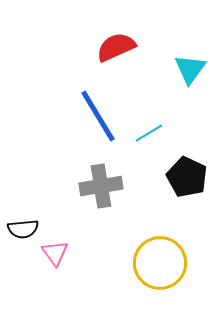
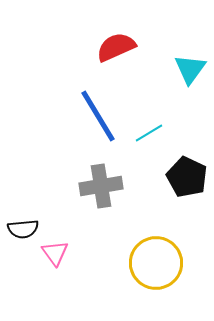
yellow circle: moved 4 px left
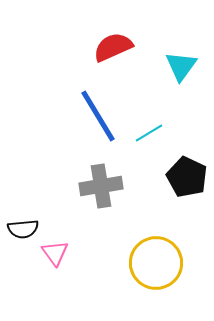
red semicircle: moved 3 px left
cyan triangle: moved 9 px left, 3 px up
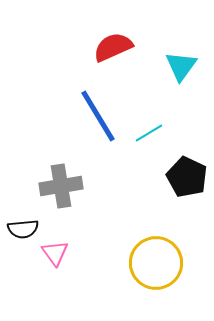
gray cross: moved 40 px left
